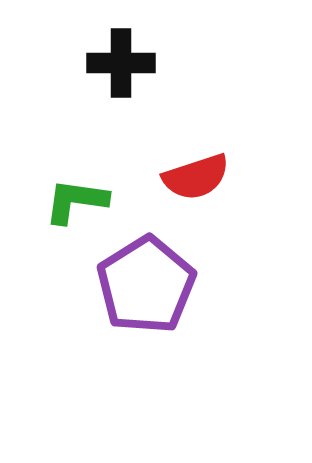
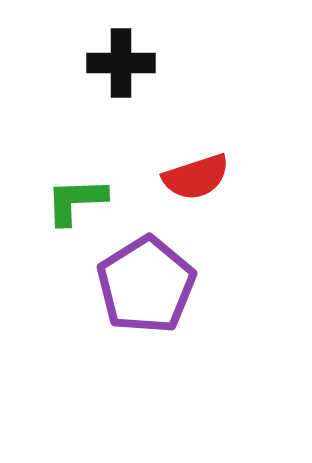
green L-shape: rotated 10 degrees counterclockwise
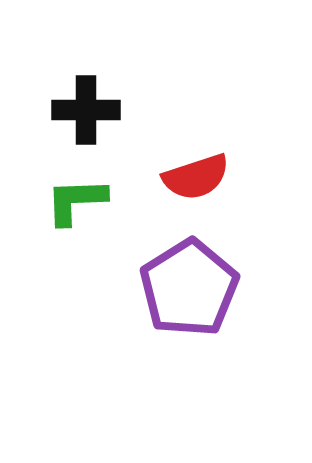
black cross: moved 35 px left, 47 px down
purple pentagon: moved 43 px right, 3 px down
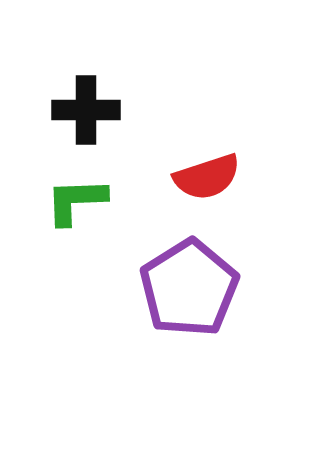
red semicircle: moved 11 px right
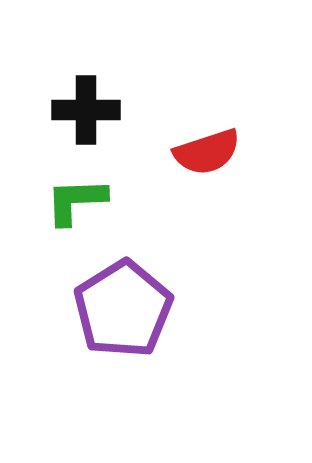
red semicircle: moved 25 px up
purple pentagon: moved 66 px left, 21 px down
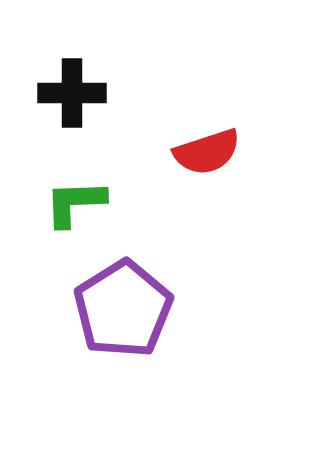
black cross: moved 14 px left, 17 px up
green L-shape: moved 1 px left, 2 px down
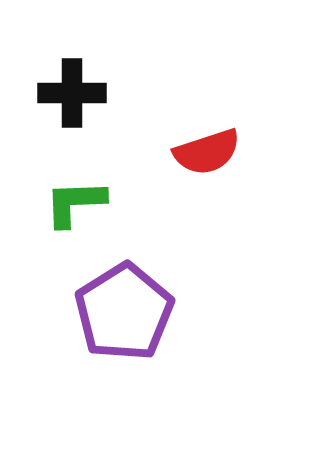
purple pentagon: moved 1 px right, 3 px down
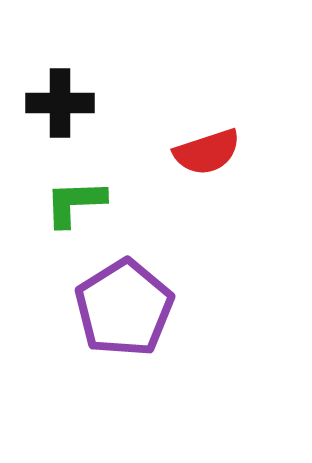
black cross: moved 12 px left, 10 px down
purple pentagon: moved 4 px up
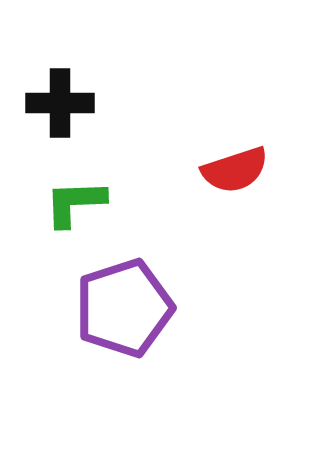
red semicircle: moved 28 px right, 18 px down
purple pentagon: rotated 14 degrees clockwise
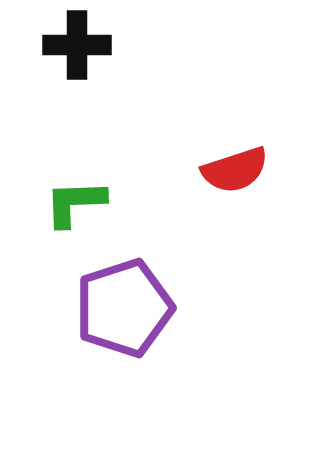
black cross: moved 17 px right, 58 px up
